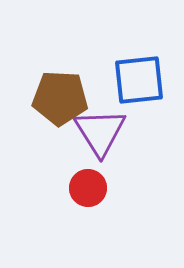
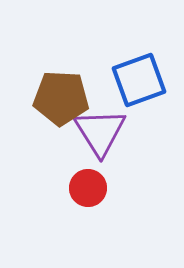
blue square: rotated 14 degrees counterclockwise
brown pentagon: moved 1 px right
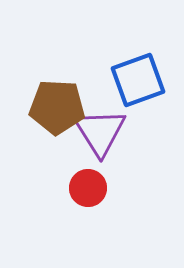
blue square: moved 1 px left
brown pentagon: moved 4 px left, 9 px down
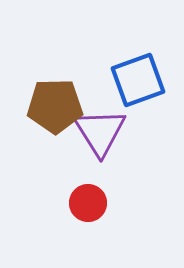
brown pentagon: moved 2 px left, 1 px up; rotated 4 degrees counterclockwise
red circle: moved 15 px down
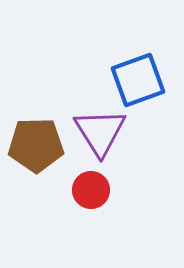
brown pentagon: moved 19 px left, 39 px down
red circle: moved 3 px right, 13 px up
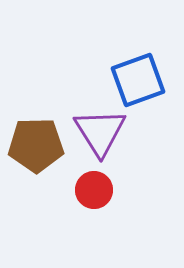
red circle: moved 3 px right
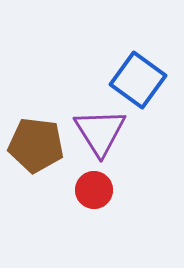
blue square: rotated 34 degrees counterclockwise
brown pentagon: rotated 8 degrees clockwise
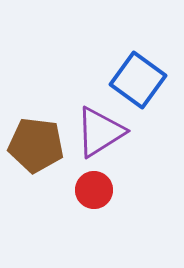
purple triangle: rotated 30 degrees clockwise
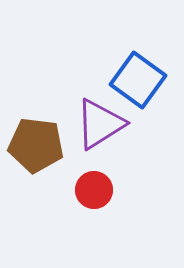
purple triangle: moved 8 px up
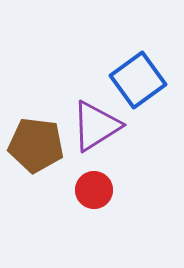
blue square: rotated 18 degrees clockwise
purple triangle: moved 4 px left, 2 px down
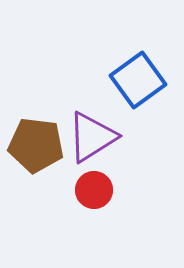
purple triangle: moved 4 px left, 11 px down
